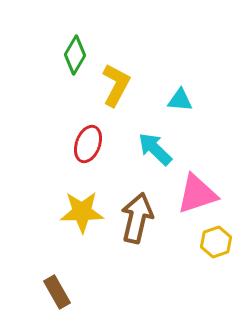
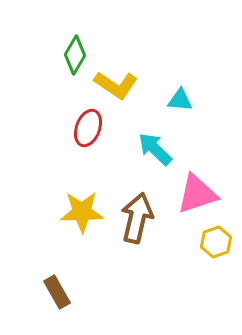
yellow L-shape: rotated 96 degrees clockwise
red ellipse: moved 16 px up
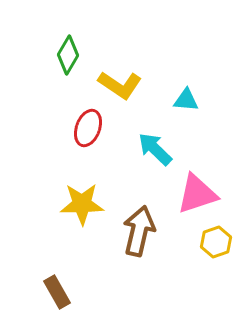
green diamond: moved 7 px left
yellow L-shape: moved 4 px right
cyan triangle: moved 6 px right
yellow star: moved 8 px up
brown arrow: moved 2 px right, 13 px down
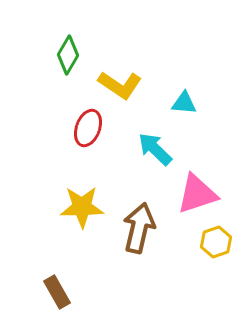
cyan triangle: moved 2 px left, 3 px down
yellow star: moved 3 px down
brown arrow: moved 3 px up
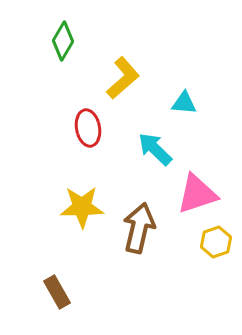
green diamond: moved 5 px left, 14 px up
yellow L-shape: moved 3 px right, 7 px up; rotated 75 degrees counterclockwise
red ellipse: rotated 30 degrees counterclockwise
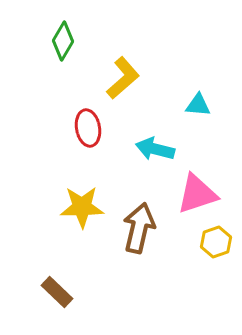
cyan triangle: moved 14 px right, 2 px down
cyan arrow: rotated 30 degrees counterclockwise
brown rectangle: rotated 16 degrees counterclockwise
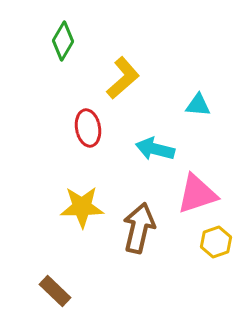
brown rectangle: moved 2 px left, 1 px up
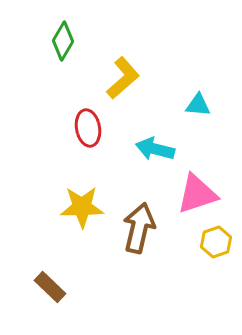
brown rectangle: moved 5 px left, 4 px up
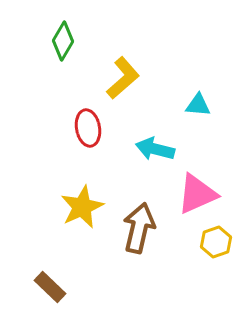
pink triangle: rotated 6 degrees counterclockwise
yellow star: rotated 24 degrees counterclockwise
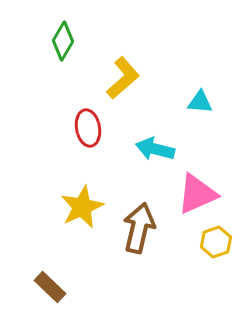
cyan triangle: moved 2 px right, 3 px up
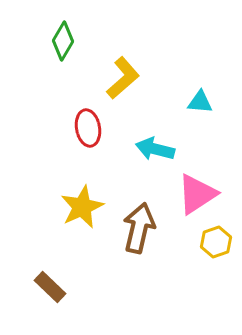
pink triangle: rotated 9 degrees counterclockwise
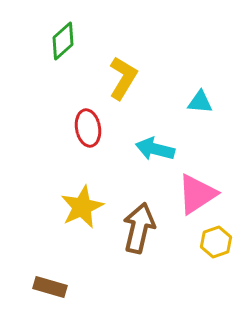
green diamond: rotated 18 degrees clockwise
yellow L-shape: rotated 18 degrees counterclockwise
brown rectangle: rotated 28 degrees counterclockwise
